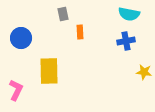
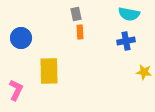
gray rectangle: moved 13 px right
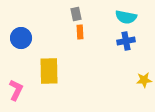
cyan semicircle: moved 3 px left, 3 px down
yellow star: moved 8 px down; rotated 14 degrees counterclockwise
